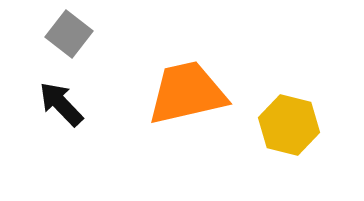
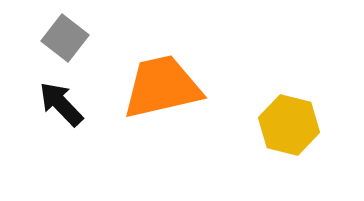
gray square: moved 4 px left, 4 px down
orange trapezoid: moved 25 px left, 6 px up
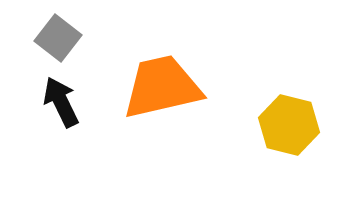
gray square: moved 7 px left
black arrow: moved 2 px up; rotated 18 degrees clockwise
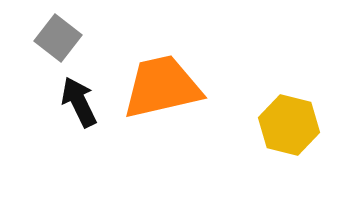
black arrow: moved 18 px right
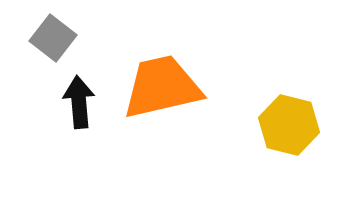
gray square: moved 5 px left
black arrow: rotated 21 degrees clockwise
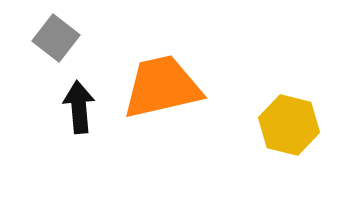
gray square: moved 3 px right
black arrow: moved 5 px down
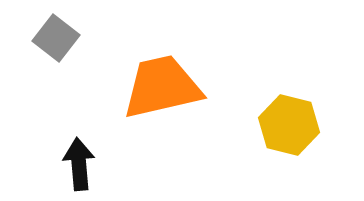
black arrow: moved 57 px down
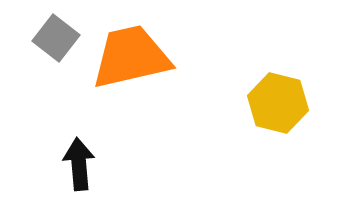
orange trapezoid: moved 31 px left, 30 px up
yellow hexagon: moved 11 px left, 22 px up
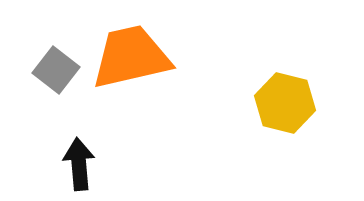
gray square: moved 32 px down
yellow hexagon: moved 7 px right
